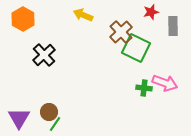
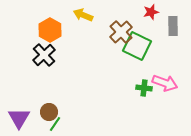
orange hexagon: moved 27 px right, 11 px down
green square: moved 1 px right, 2 px up
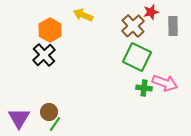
brown cross: moved 12 px right, 6 px up
green square: moved 11 px down
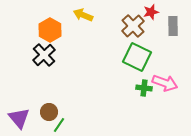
purple triangle: rotated 10 degrees counterclockwise
green line: moved 4 px right, 1 px down
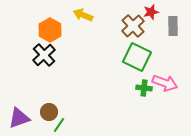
purple triangle: rotated 50 degrees clockwise
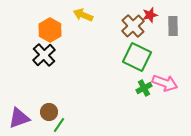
red star: moved 1 px left, 3 px down
green cross: rotated 35 degrees counterclockwise
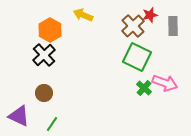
green cross: rotated 21 degrees counterclockwise
brown circle: moved 5 px left, 19 px up
purple triangle: moved 2 px up; rotated 45 degrees clockwise
green line: moved 7 px left, 1 px up
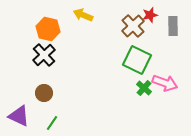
orange hexagon: moved 2 px left, 1 px up; rotated 15 degrees counterclockwise
green square: moved 3 px down
green line: moved 1 px up
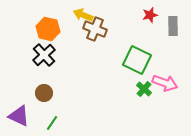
brown cross: moved 38 px left, 3 px down; rotated 25 degrees counterclockwise
green cross: moved 1 px down
